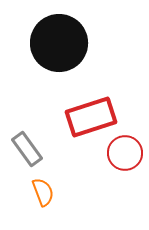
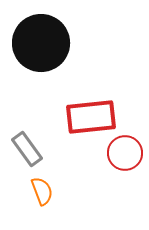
black circle: moved 18 px left
red rectangle: rotated 12 degrees clockwise
orange semicircle: moved 1 px left, 1 px up
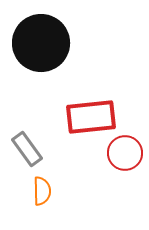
orange semicircle: rotated 20 degrees clockwise
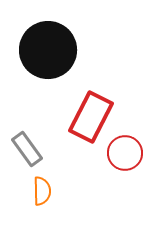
black circle: moved 7 px right, 7 px down
red rectangle: rotated 57 degrees counterclockwise
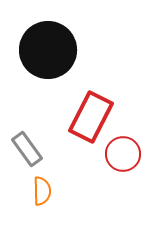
red circle: moved 2 px left, 1 px down
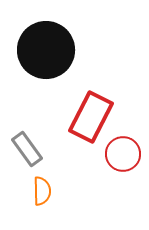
black circle: moved 2 px left
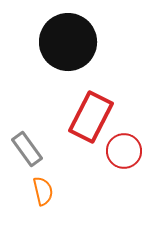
black circle: moved 22 px right, 8 px up
red circle: moved 1 px right, 3 px up
orange semicircle: moved 1 px right; rotated 12 degrees counterclockwise
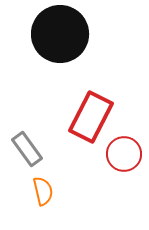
black circle: moved 8 px left, 8 px up
red circle: moved 3 px down
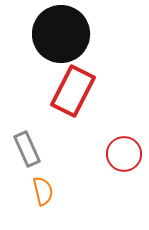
black circle: moved 1 px right
red rectangle: moved 18 px left, 26 px up
gray rectangle: rotated 12 degrees clockwise
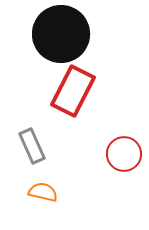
gray rectangle: moved 5 px right, 3 px up
orange semicircle: moved 1 px down; rotated 64 degrees counterclockwise
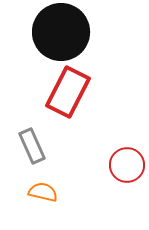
black circle: moved 2 px up
red rectangle: moved 5 px left, 1 px down
red circle: moved 3 px right, 11 px down
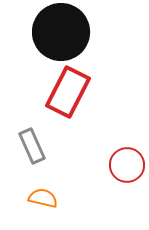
orange semicircle: moved 6 px down
